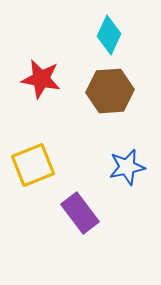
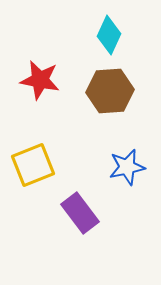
red star: moved 1 px left, 1 px down
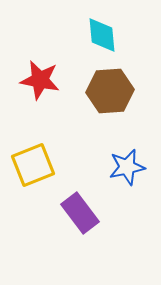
cyan diamond: moved 7 px left; rotated 30 degrees counterclockwise
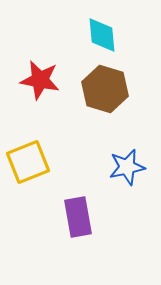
brown hexagon: moved 5 px left, 2 px up; rotated 21 degrees clockwise
yellow square: moved 5 px left, 3 px up
purple rectangle: moved 2 px left, 4 px down; rotated 27 degrees clockwise
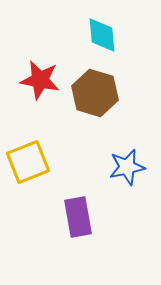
brown hexagon: moved 10 px left, 4 px down
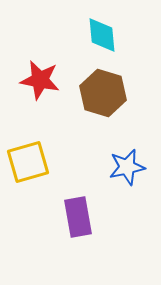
brown hexagon: moved 8 px right
yellow square: rotated 6 degrees clockwise
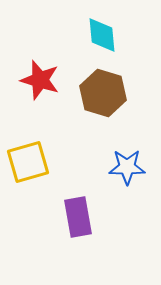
red star: rotated 6 degrees clockwise
blue star: rotated 12 degrees clockwise
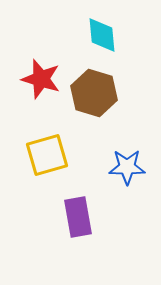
red star: moved 1 px right, 1 px up
brown hexagon: moved 9 px left
yellow square: moved 19 px right, 7 px up
